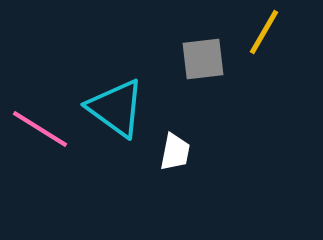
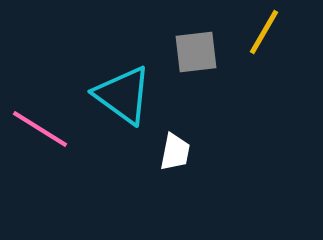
gray square: moved 7 px left, 7 px up
cyan triangle: moved 7 px right, 13 px up
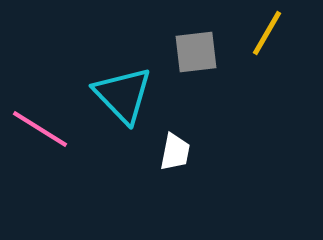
yellow line: moved 3 px right, 1 px down
cyan triangle: rotated 10 degrees clockwise
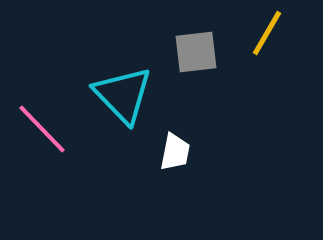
pink line: moved 2 px right; rotated 14 degrees clockwise
